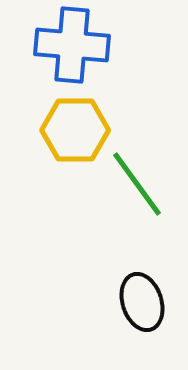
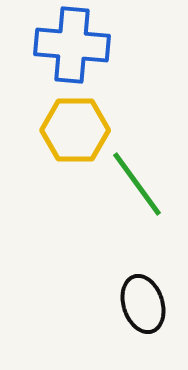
black ellipse: moved 1 px right, 2 px down
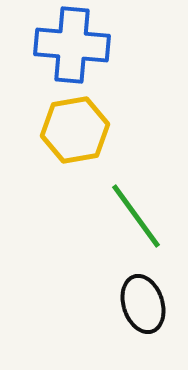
yellow hexagon: rotated 10 degrees counterclockwise
green line: moved 1 px left, 32 px down
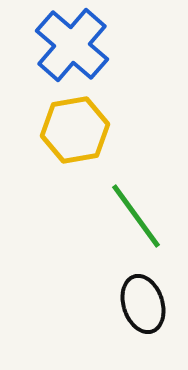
blue cross: rotated 36 degrees clockwise
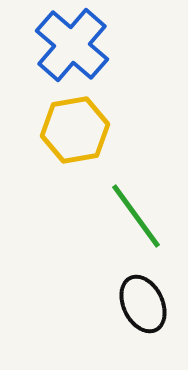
black ellipse: rotated 8 degrees counterclockwise
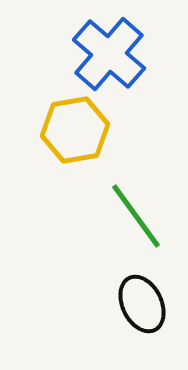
blue cross: moved 37 px right, 9 px down
black ellipse: moved 1 px left
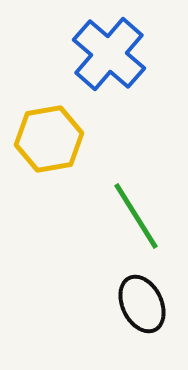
yellow hexagon: moved 26 px left, 9 px down
green line: rotated 4 degrees clockwise
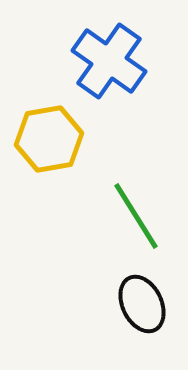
blue cross: moved 7 px down; rotated 6 degrees counterclockwise
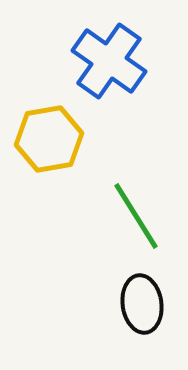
black ellipse: rotated 18 degrees clockwise
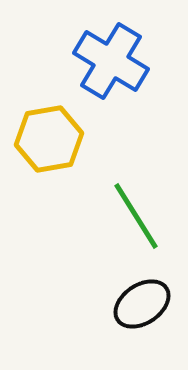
blue cross: moved 2 px right; rotated 4 degrees counterclockwise
black ellipse: rotated 64 degrees clockwise
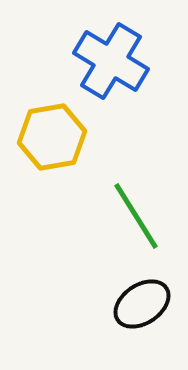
yellow hexagon: moved 3 px right, 2 px up
